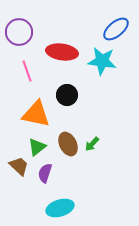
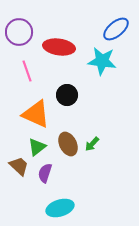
red ellipse: moved 3 px left, 5 px up
orange triangle: rotated 12 degrees clockwise
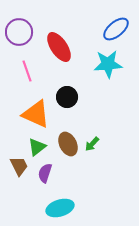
red ellipse: rotated 48 degrees clockwise
cyan star: moved 6 px right, 3 px down; rotated 12 degrees counterclockwise
black circle: moved 2 px down
brown trapezoid: rotated 20 degrees clockwise
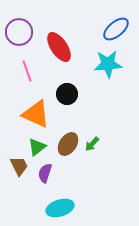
black circle: moved 3 px up
brown ellipse: rotated 60 degrees clockwise
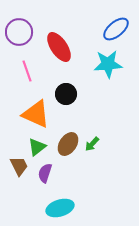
black circle: moved 1 px left
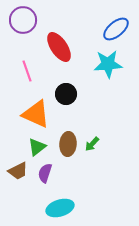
purple circle: moved 4 px right, 12 px up
brown ellipse: rotated 30 degrees counterclockwise
brown trapezoid: moved 1 px left, 5 px down; rotated 90 degrees clockwise
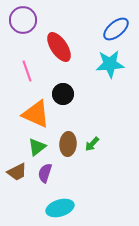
cyan star: moved 2 px right
black circle: moved 3 px left
brown trapezoid: moved 1 px left, 1 px down
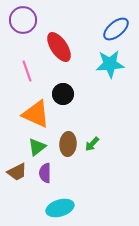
purple semicircle: rotated 18 degrees counterclockwise
